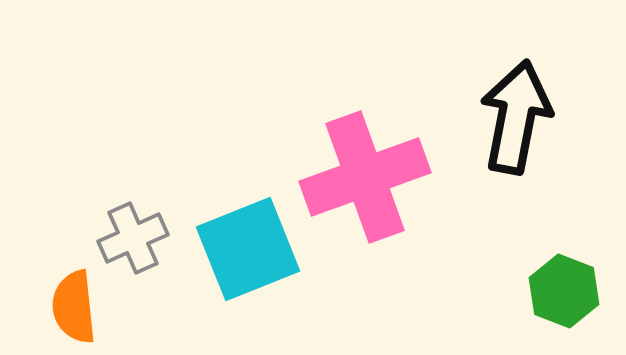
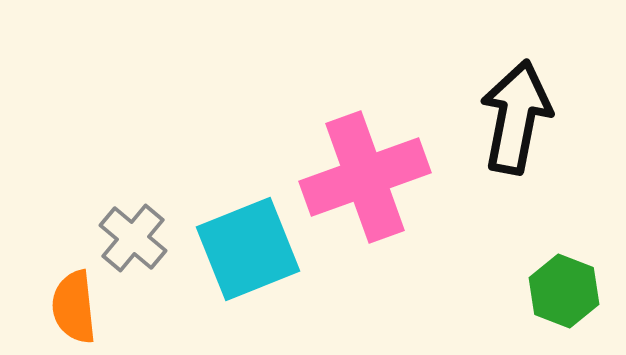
gray cross: rotated 26 degrees counterclockwise
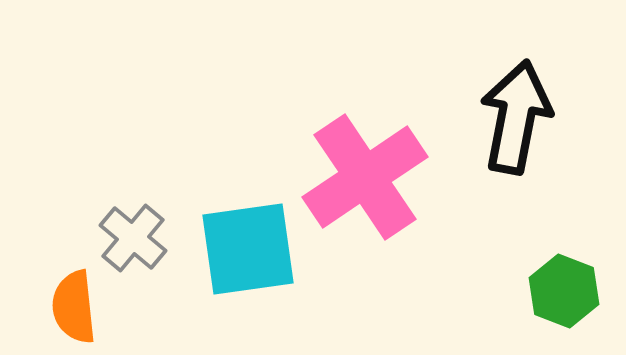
pink cross: rotated 14 degrees counterclockwise
cyan square: rotated 14 degrees clockwise
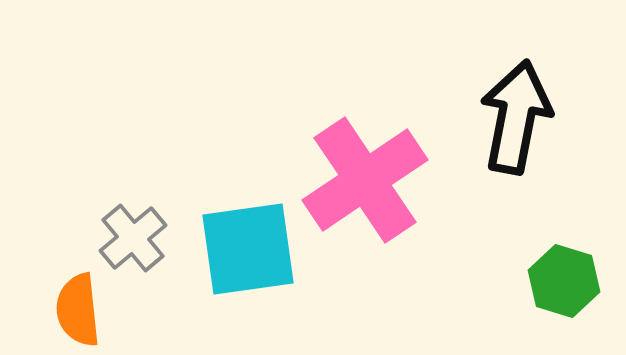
pink cross: moved 3 px down
gray cross: rotated 10 degrees clockwise
green hexagon: moved 10 px up; rotated 4 degrees counterclockwise
orange semicircle: moved 4 px right, 3 px down
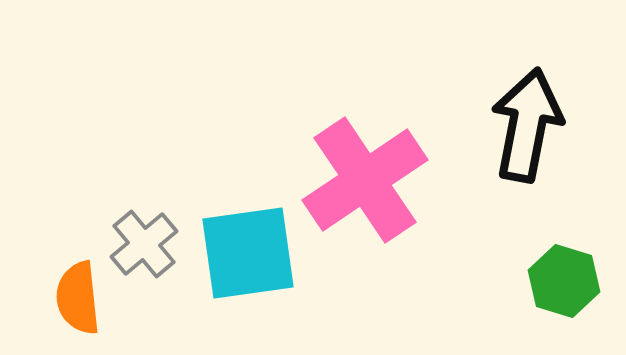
black arrow: moved 11 px right, 8 px down
gray cross: moved 11 px right, 6 px down
cyan square: moved 4 px down
orange semicircle: moved 12 px up
